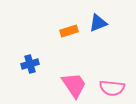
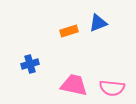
pink trapezoid: rotated 44 degrees counterclockwise
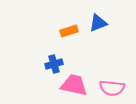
blue cross: moved 24 px right
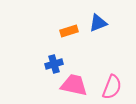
pink semicircle: moved 1 px up; rotated 75 degrees counterclockwise
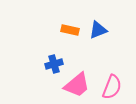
blue triangle: moved 7 px down
orange rectangle: moved 1 px right, 1 px up; rotated 30 degrees clockwise
pink trapezoid: moved 3 px right; rotated 128 degrees clockwise
